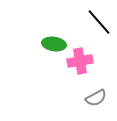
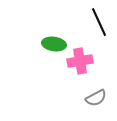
black line: rotated 16 degrees clockwise
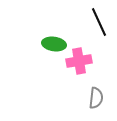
pink cross: moved 1 px left
gray semicircle: rotated 55 degrees counterclockwise
